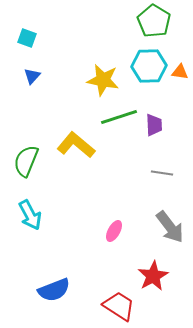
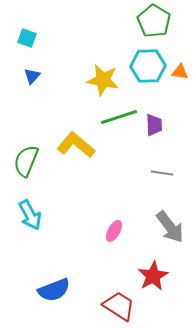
cyan hexagon: moved 1 px left
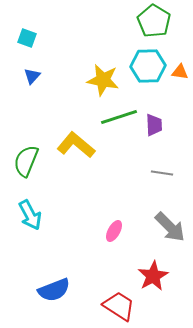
gray arrow: rotated 8 degrees counterclockwise
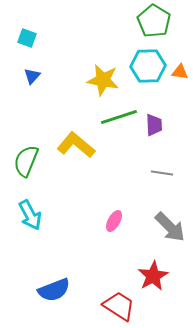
pink ellipse: moved 10 px up
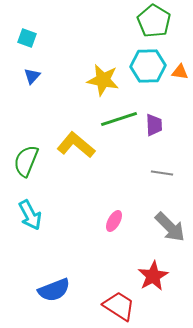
green line: moved 2 px down
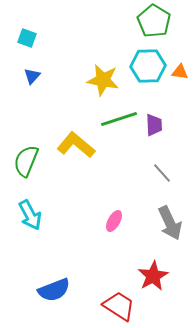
gray line: rotated 40 degrees clockwise
gray arrow: moved 4 px up; rotated 20 degrees clockwise
